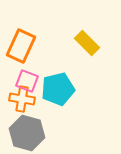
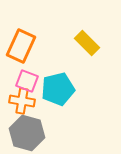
orange cross: moved 2 px down
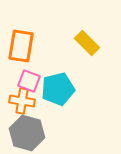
orange rectangle: rotated 16 degrees counterclockwise
pink square: moved 2 px right
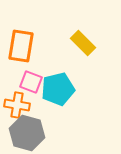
yellow rectangle: moved 4 px left
pink square: moved 2 px right, 1 px down
orange cross: moved 5 px left, 4 px down
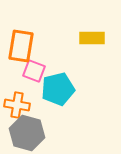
yellow rectangle: moved 9 px right, 5 px up; rotated 45 degrees counterclockwise
pink square: moved 3 px right, 11 px up
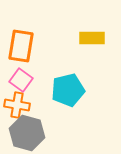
pink square: moved 13 px left, 9 px down; rotated 15 degrees clockwise
cyan pentagon: moved 10 px right, 1 px down
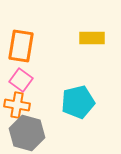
cyan pentagon: moved 10 px right, 12 px down
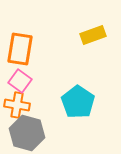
yellow rectangle: moved 1 px right, 3 px up; rotated 20 degrees counterclockwise
orange rectangle: moved 1 px left, 3 px down
pink square: moved 1 px left, 1 px down
cyan pentagon: rotated 24 degrees counterclockwise
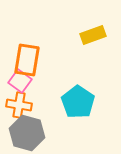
orange rectangle: moved 7 px right, 11 px down
orange cross: moved 2 px right
